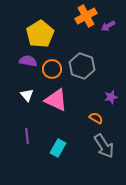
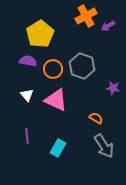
orange circle: moved 1 px right
purple star: moved 2 px right, 9 px up; rotated 24 degrees clockwise
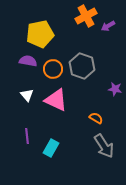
yellow pentagon: rotated 20 degrees clockwise
purple star: moved 2 px right, 1 px down
cyan rectangle: moved 7 px left
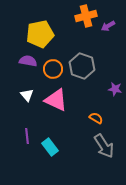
orange cross: rotated 15 degrees clockwise
cyan rectangle: moved 1 px left, 1 px up; rotated 66 degrees counterclockwise
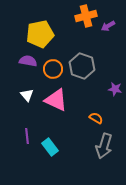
gray arrow: rotated 50 degrees clockwise
